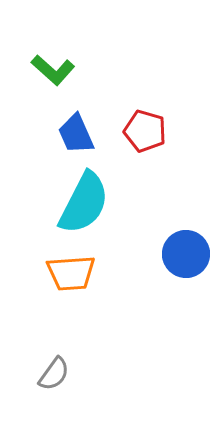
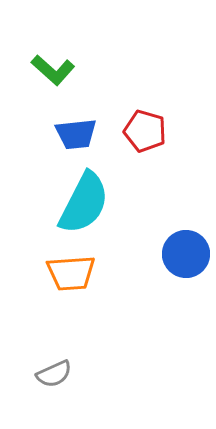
blue trapezoid: rotated 72 degrees counterclockwise
gray semicircle: rotated 30 degrees clockwise
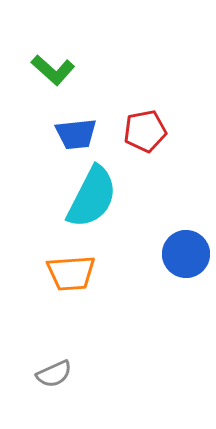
red pentagon: rotated 27 degrees counterclockwise
cyan semicircle: moved 8 px right, 6 px up
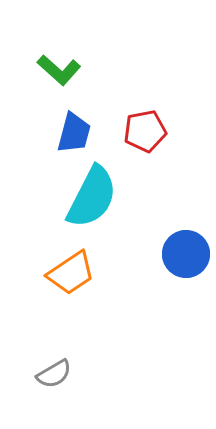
green L-shape: moved 6 px right
blue trapezoid: moved 2 px left, 1 px up; rotated 69 degrees counterclockwise
orange trapezoid: rotated 30 degrees counterclockwise
gray semicircle: rotated 6 degrees counterclockwise
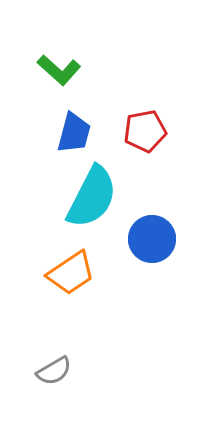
blue circle: moved 34 px left, 15 px up
gray semicircle: moved 3 px up
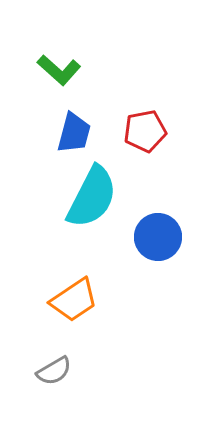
blue circle: moved 6 px right, 2 px up
orange trapezoid: moved 3 px right, 27 px down
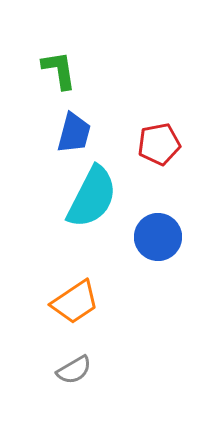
green L-shape: rotated 141 degrees counterclockwise
red pentagon: moved 14 px right, 13 px down
orange trapezoid: moved 1 px right, 2 px down
gray semicircle: moved 20 px right, 1 px up
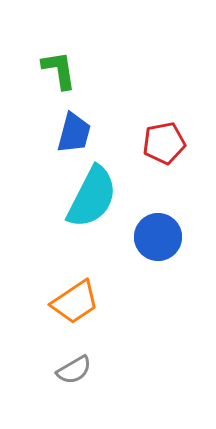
red pentagon: moved 5 px right, 1 px up
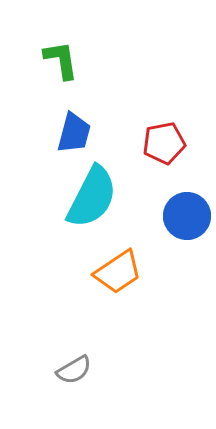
green L-shape: moved 2 px right, 10 px up
blue circle: moved 29 px right, 21 px up
orange trapezoid: moved 43 px right, 30 px up
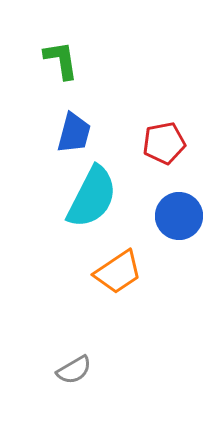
blue circle: moved 8 px left
